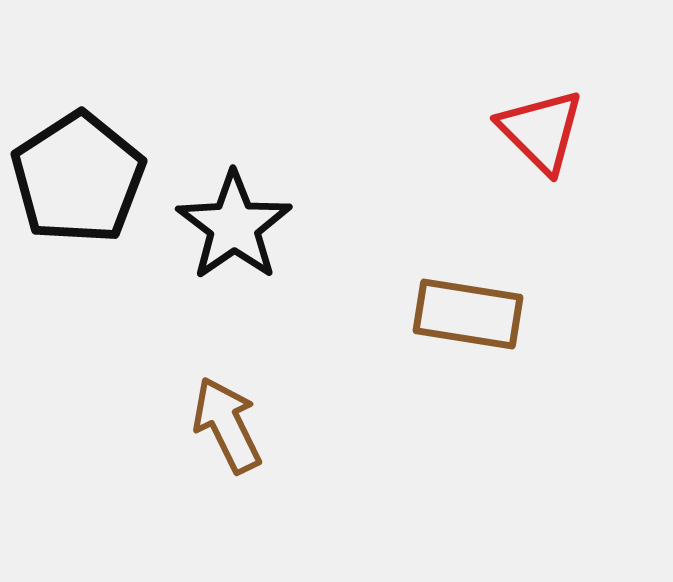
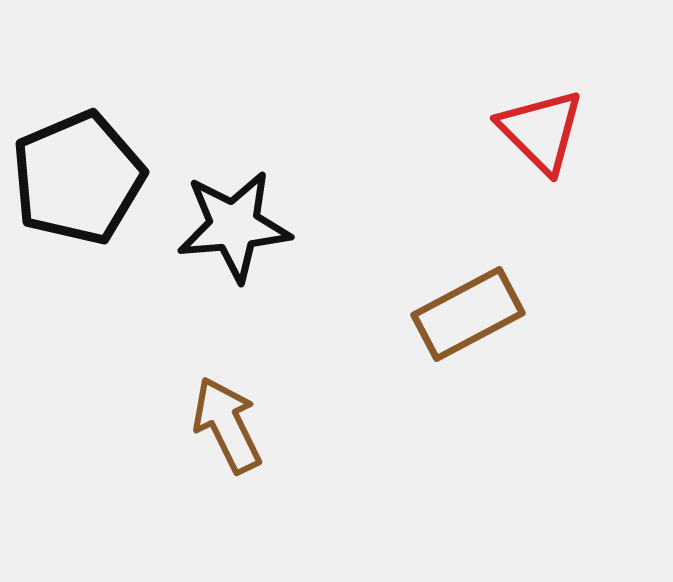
black pentagon: rotated 10 degrees clockwise
black star: rotated 30 degrees clockwise
brown rectangle: rotated 37 degrees counterclockwise
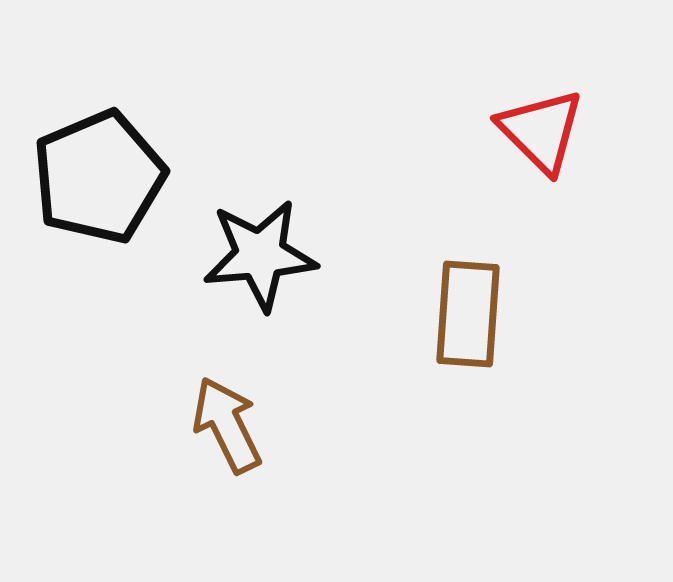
black pentagon: moved 21 px right, 1 px up
black star: moved 26 px right, 29 px down
brown rectangle: rotated 58 degrees counterclockwise
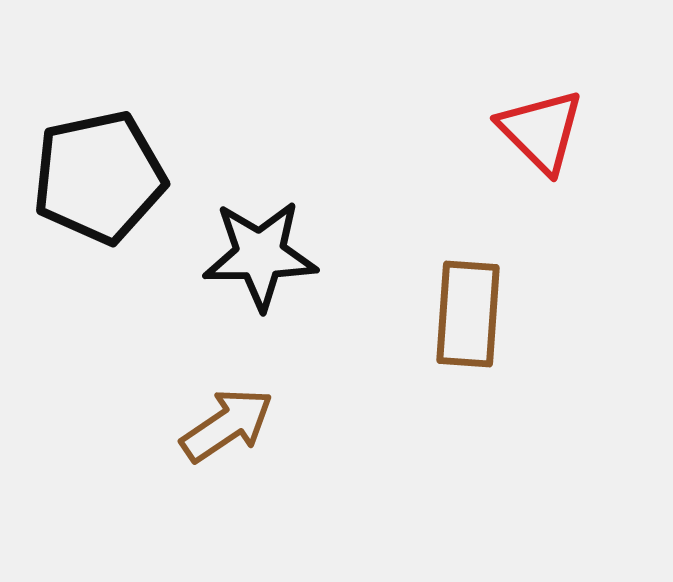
black pentagon: rotated 11 degrees clockwise
black star: rotated 4 degrees clockwise
brown arrow: rotated 82 degrees clockwise
